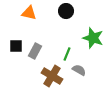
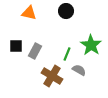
green star: moved 2 px left, 7 px down; rotated 15 degrees clockwise
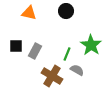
gray semicircle: moved 2 px left
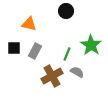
orange triangle: moved 11 px down
black square: moved 2 px left, 2 px down
gray semicircle: moved 2 px down
brown cross: rotated 30 degrees clockwise
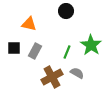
green line: moved 2 px up
gray semicircle: moved 1 px down
brown cross: moved 1 px down
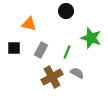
green star: moved 7 px up; rotated 15 degrees counterclockwise
gray rectangle: moved 6 px right, 1 px up
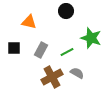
orange triangle: moved 2 px up
green line: rotated 40 degrees clockwise
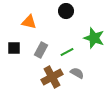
green star: moved 3 px right
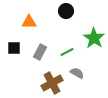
orange triangle: rotated 14 degrees counterclockwise
green star: rotated 15 degrees clockwise
gray rectangle: moved 1 px left, 2 px down
brown cross: moved 6 px down
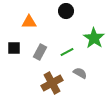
gray semicircle: moved 3 px right
